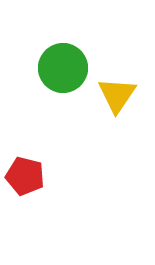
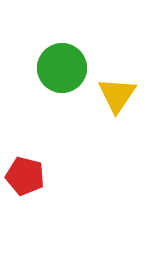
green circle: moved 1 px left
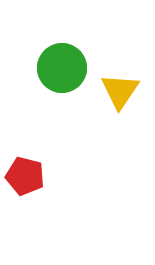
yellow triangle: moved 3 px right, 4 px up
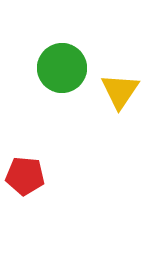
red pentagon: rotated 9 degrees counterclockwise
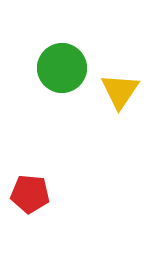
red pentagon: moved 5 px right, 18 px down
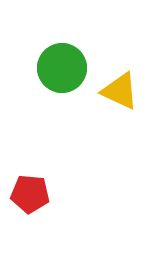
yellow triangle: rotated 39 degrees counterclockwise
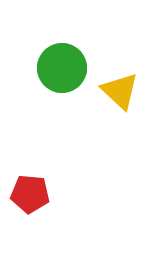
yellow triangle: rotated 18 degrees clockwise
